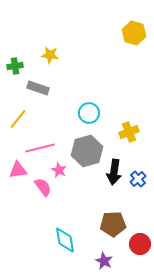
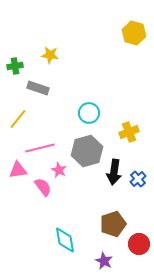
brown pentagon: rotated 15 degrees counterclockwise
red circle: moved 1 px left
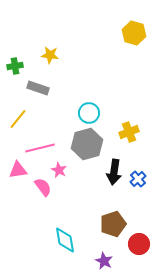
gray hexagon: moved 7 px up
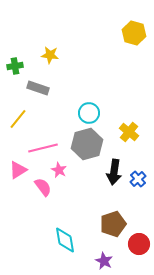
yellow cross: rotated 30 degrees counterclockwise
pink line: moved 3 px right
pink triangle: rotated 24 degrees counterclockwise
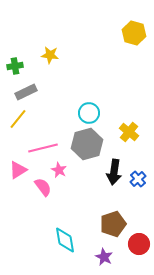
gray rectangle: moved 12 px left, 4 px down; rotated 45 degrees counterclockwise
purple star: moved 4 px up
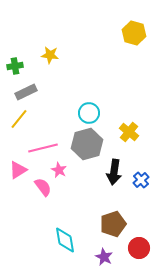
yellow line: moved 1 px right
blue cross: moved 3 px right, 1 px down
red circle: moved 4 px down
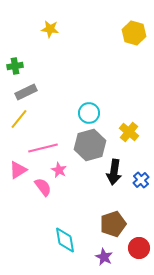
yellow star: moved 26 px up
gray hexagon: moved 3 px right, 1 px down
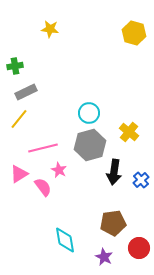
pink triangle: moved 1 px right, 4 px down
brown pentagon: moved 1 px up; rotated 10 degrees clockwise
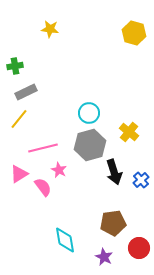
black arrow: rotated 25 degrees counterclockwise
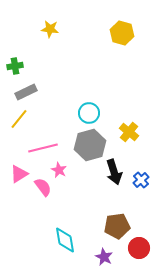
yellow hexagon: moved 12 px left
brown pentagon: moved 4 px right, 3 px down
